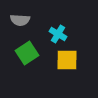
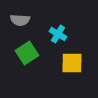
yellow square: moved 5 px right, 3 px down
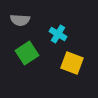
yellow square: rotated 20 degrees clockwise
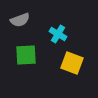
gray semicircle: rotated 24 degrees counterclockwise
green square: moved 1 px left, 2 px down; rotated 30 degrees clockwise
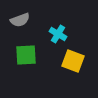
yellow square: moved 1 px right, 2 px up
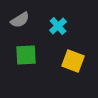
gray semicircle: rotated 12 degrees counterclockwise
cyan cross: moved 8 px up; rotated 18 degrees clockwise
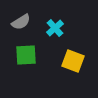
gray semicircle: moved 1 px right, 2 px down
cyan cross: moved 3 px left, 2 px down
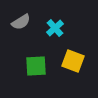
green square: moved 10 px right, 11 px down
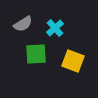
gray semicircle: moved 2 px right, 2 px down
green square: moved 12 px up
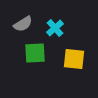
green square: moved 1 px left, 1 px up
yellow square: moved 1 px right, 2 px up; rotated 15 degrees counterclockwise
